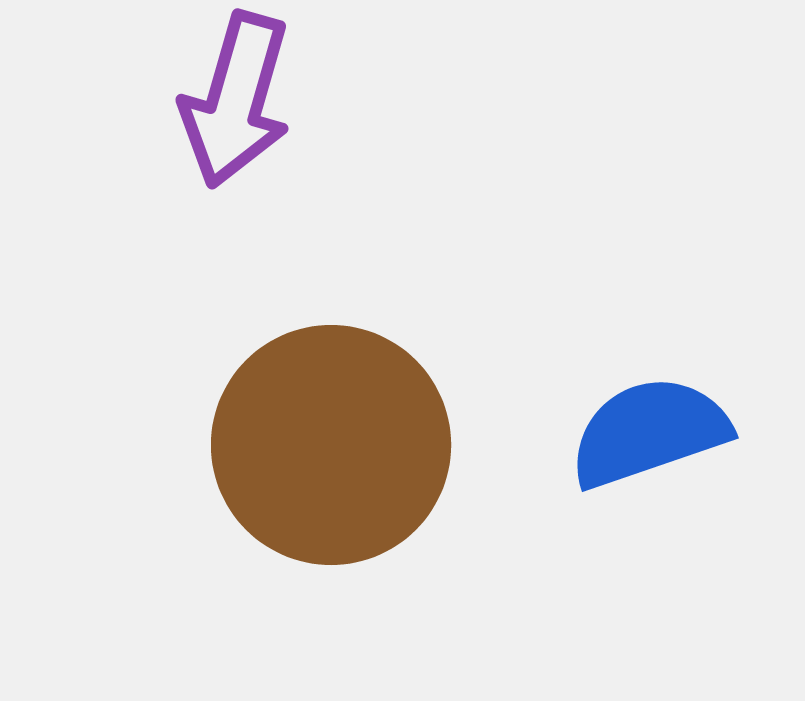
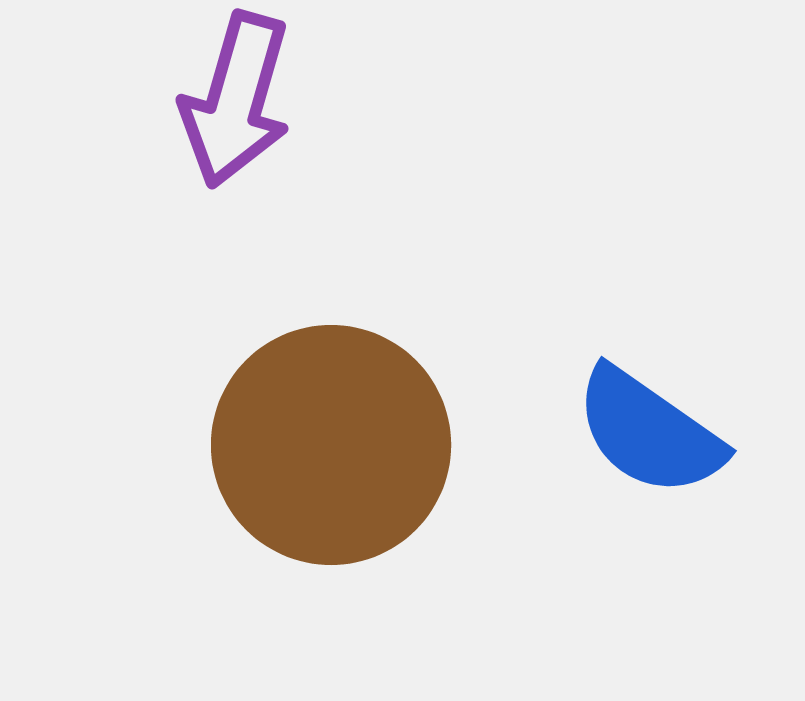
blue semicircle: rotated 126 degrees counterclockwise
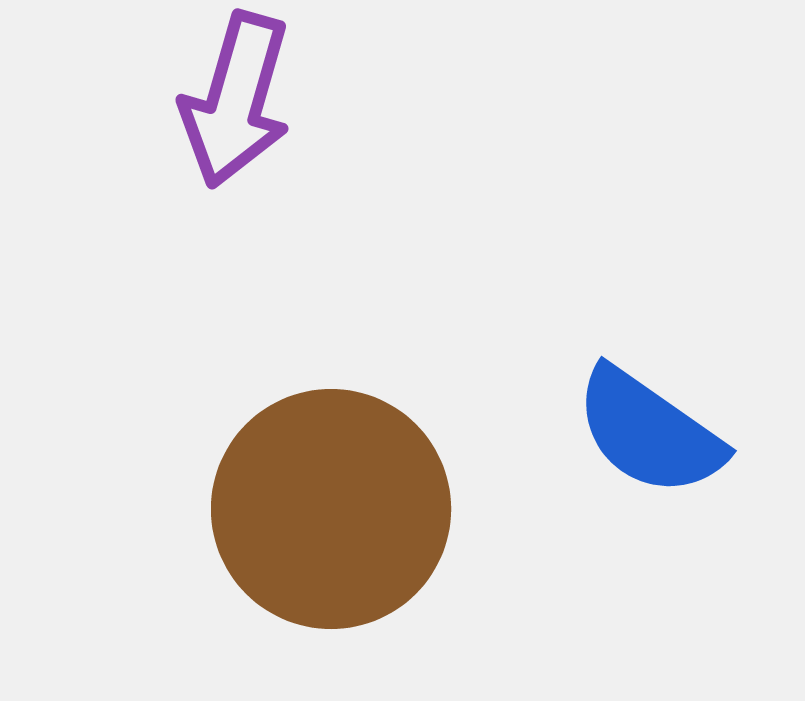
brown circle: moved 64 px down
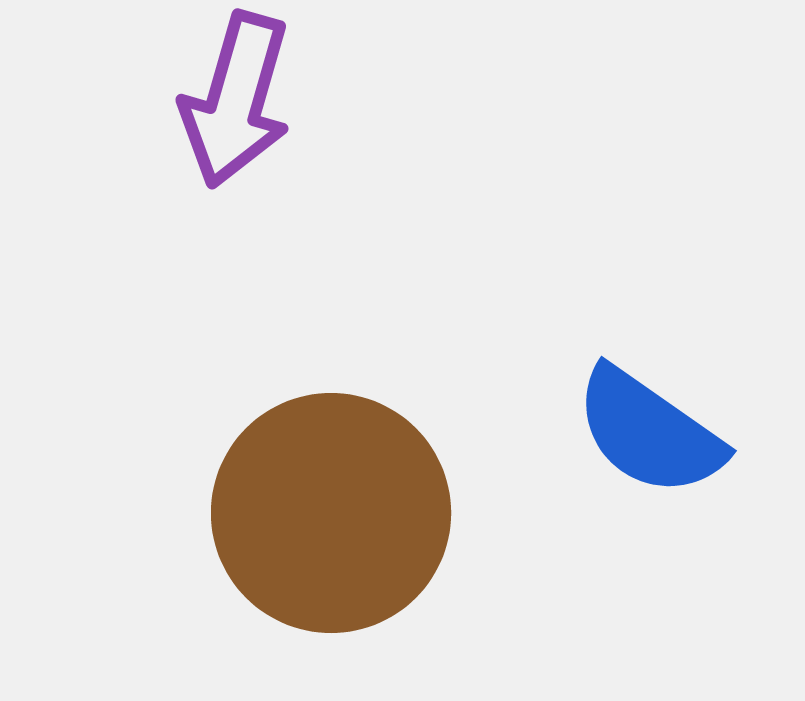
brown circle: moved 4 px down
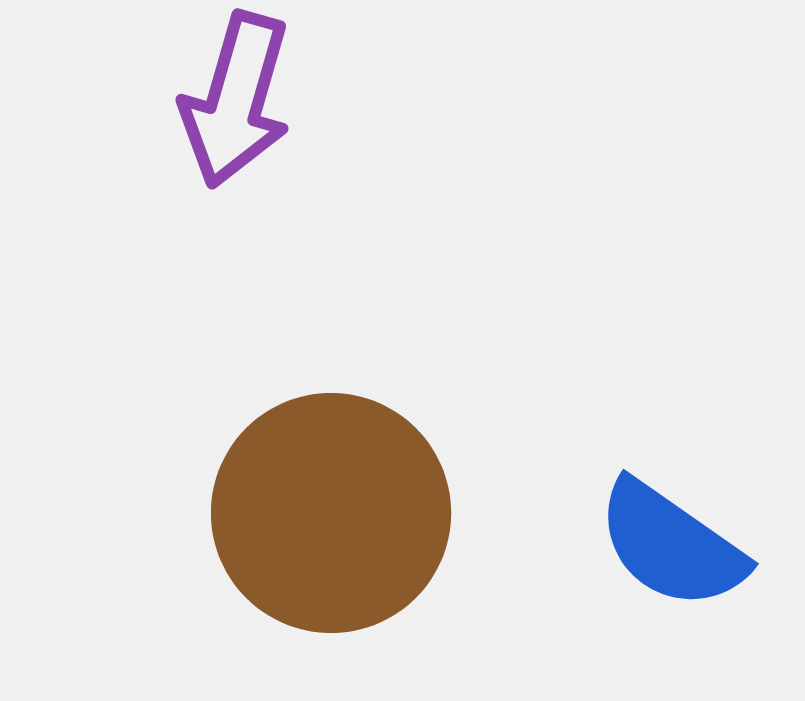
blue semicircle: moved 22 px right, 113 px down
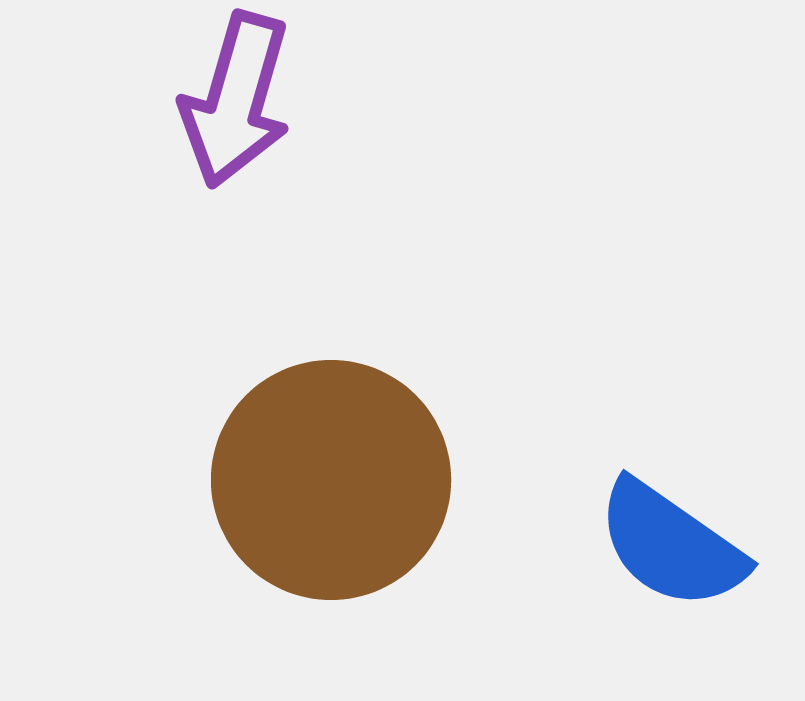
brown circle: moved 33 px up
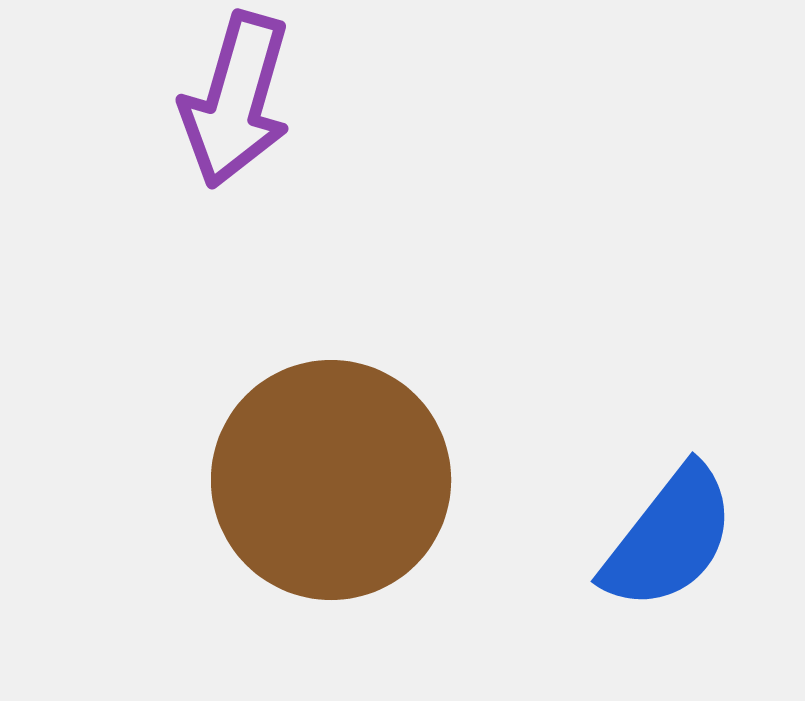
blue semicircle: moved 2 px left, 7 px up; rotated 87 degrees counterclockwise
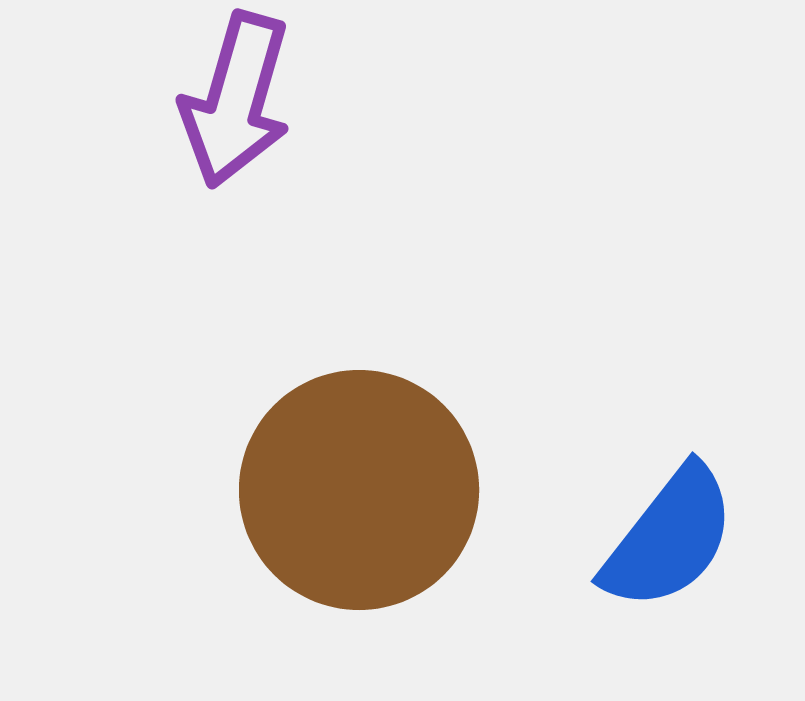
brown circle: moved 28 px right, 10 px down
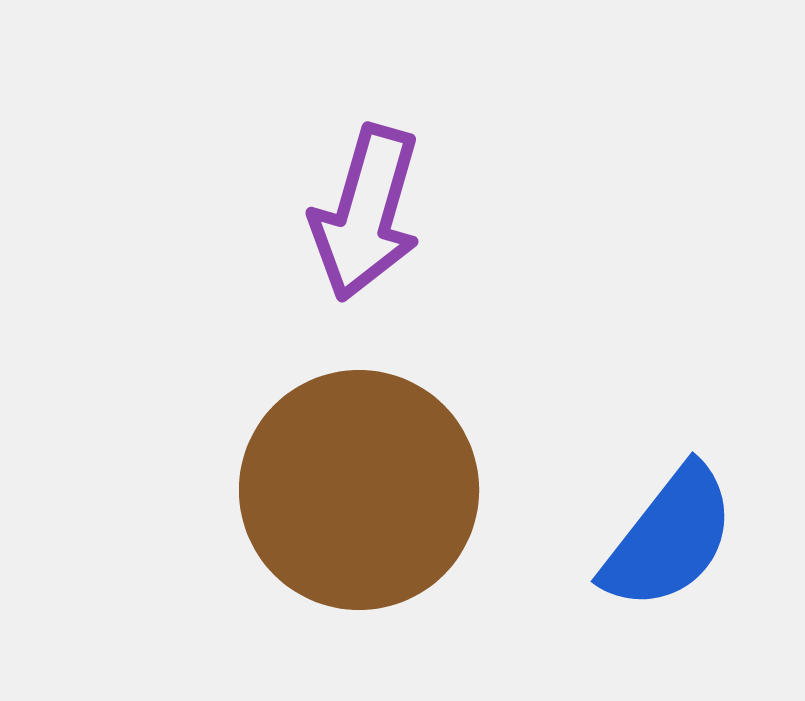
purple arrow: moved 130 px right, 113 px down
